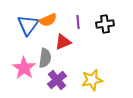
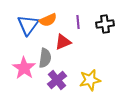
yellow star: moved 2 px left
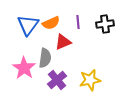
orange semicircle: moved 3 px right, 3 px down
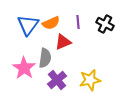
black cross: rotated 36 degrees clockwise
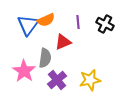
orange semicircle: moved 5 px left, 3 px up
pink star: moved 3 px down
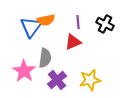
orange semicircle: rotated 12 degrees clockwise
blue triangle: moved 3 px right, 2 px down
red triangle: moved 10 px right
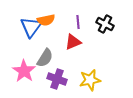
gray semicircle: rotated 24 degrees clockwise
purple cross: moved 1 px up; rotated 30 degrees counterclockwise
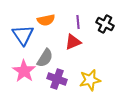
blue triangle: moved 8 px left, 8 px down; rotated 10 degrees counterclockwise
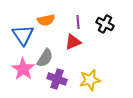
pink star: moved 1 px left, 2 px up
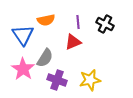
purple cross: moved 1 px down
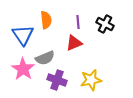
orange semicircle: rotated 84 degrees counterclockwise
red triangle: moved 1 px right, 1 px down
gray semicircle: rotated 36 degrees clockwise
yellow star: moved 1 px right
